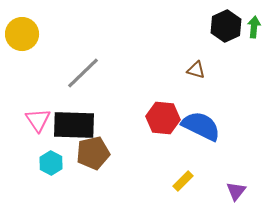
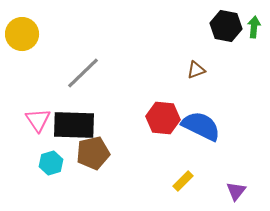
black hexagon: rotated 24 degrees counterclockwise
brown triangle: rotated 36 degrees counterclockwise
cyan hexagon: rotated 15 degrees clockwise
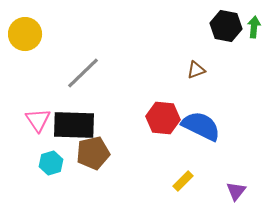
yellow circle: moved 3 px right
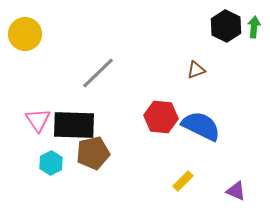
black hexagon: rotated 16 degrees clockwise
gray line: moved 15 px right
red hexagon: moved 2 px left, 1 px up
cyan hexagon: rotated 10 degrees counterclockwise
purple triangle: rotated 45 degrees counterclockwise
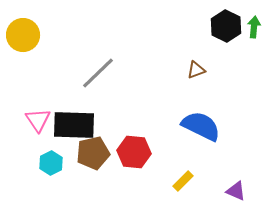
yellow circle: moved 2 px left, 1 px down
red hexagon: moved 27 px left, 35 px down
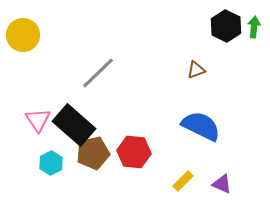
black rectangle: rotated 39 degrees clockwise
purple triangle: moved 14 px left, 7 px up
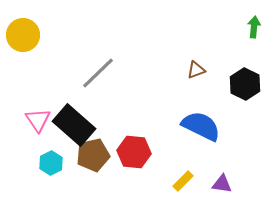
black hexagon: moved 19 px right, 58 px down
brown pentagon: moved 2 px down
purple triangle: rotated 15 degrees counterclockwise
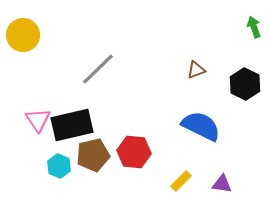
green arrow: rotated 25 degrees counterclockwise
gray line: moved 4 px up
black rectangle: moved 2 px left; rotated 54 degrees counterclockwise
cyan hexagon: moved 8 px right, 3 px down; rotated 10 degrees counterclockwise
yellow rectangle: moved 2 px left
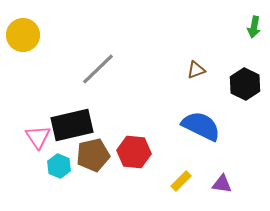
green arrow: rotated 150 degrees counterclockwise
pink triangle: moved 17 px down
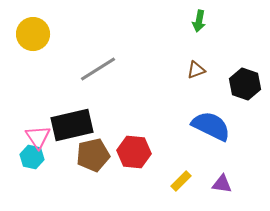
green arrow: moved 55 px left, 6 px up
yellow circle: moved 10 px right, 1 px up
gray line: rotated 12 degrees clockwise
black hexagon: rotated 8 degrees counterclockwise
blue semicircle: moved 10 px right
cyan hexagon: moved 27 px left, 9 px up; rotated 10 degrees counterclockwise
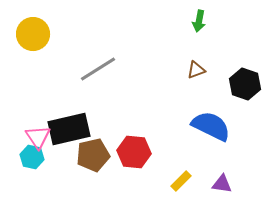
black rectangle: moved 3 px left, 4 px down
